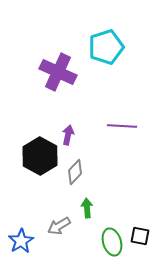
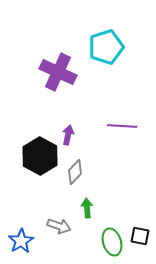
gray arrow: rotated 130 degrees counterclockwise
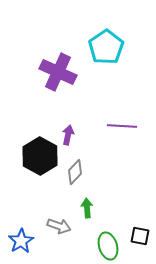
cyan pentagon: rotated 16 degrees counterclockwise
green ellipse: moved 4 px left, 4 px down
